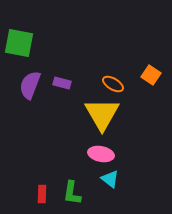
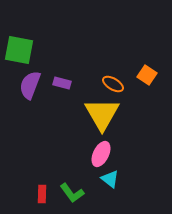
green square: moved 7 px down
orange square: moved 4 px left
pink ellipse: rotated 75 degrees counterclockwise
green L-shape: rotated 45 degrees counterclockwise
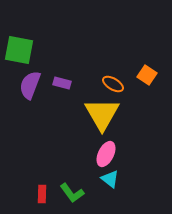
pink ellipse: moved 5 px right
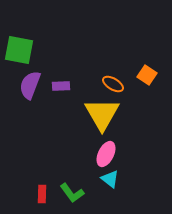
purple rectangle: moved 1 px left, 3 px down; rotated 18 degrees counterclockwise
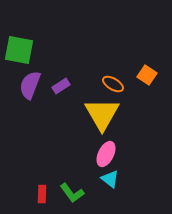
purple rectangle: rotated 30 degrees counterclockwise
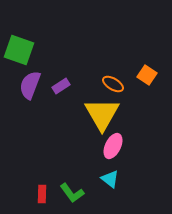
green square: rotated 8 degrees clockwise
pink ellipse: moved 7 px right, 8 px up
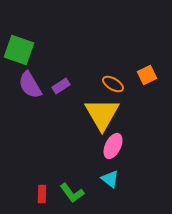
orange square: rotated 30 degrees clockwise
purple semicircle: rotated 52 degrees counterclockwise
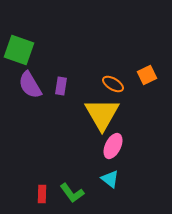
purple rectangle: rotated 48 degrees counterclockwise
